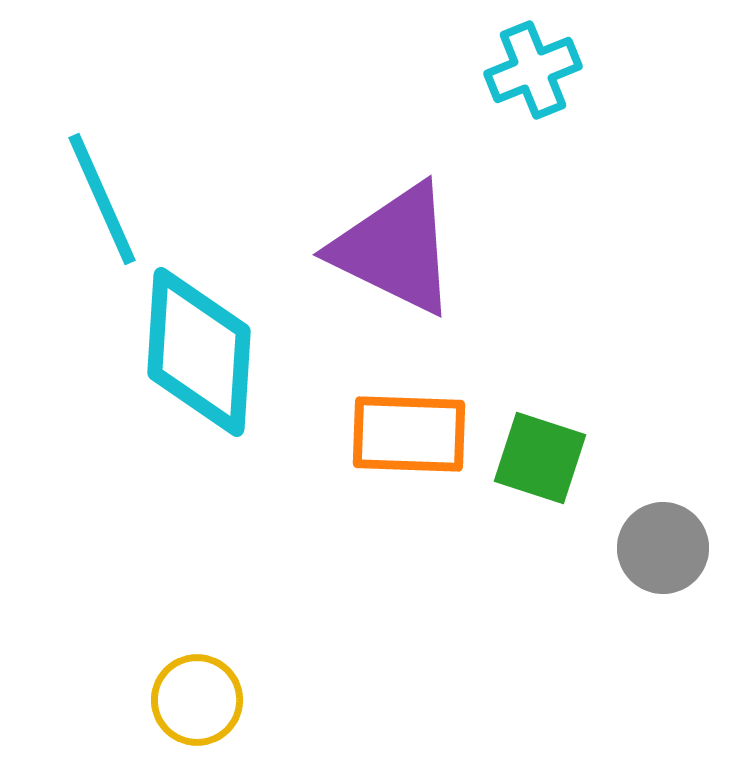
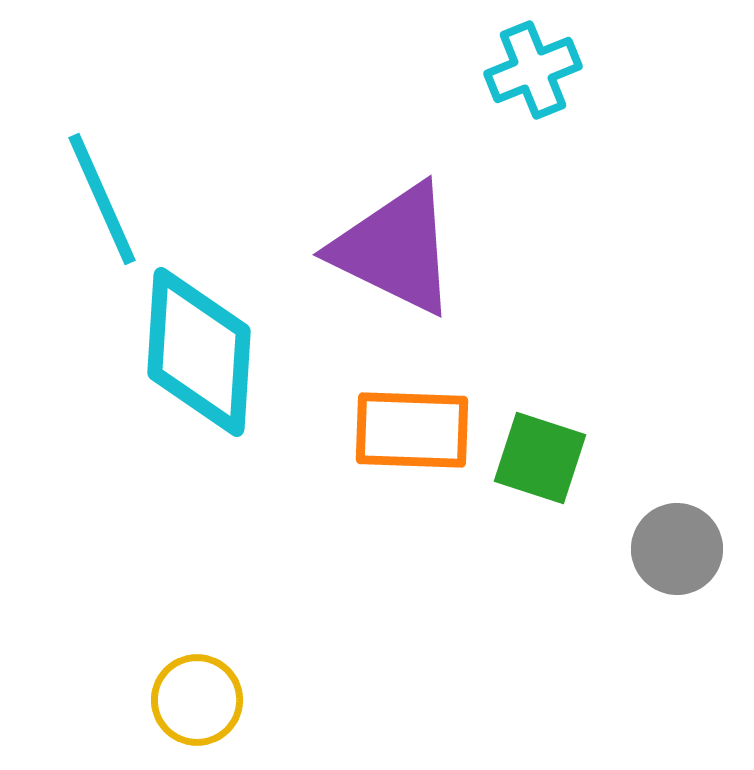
orange rectangle: moved 3 px right, 4 px up
gray circle: moved 14 px right, 1 px down
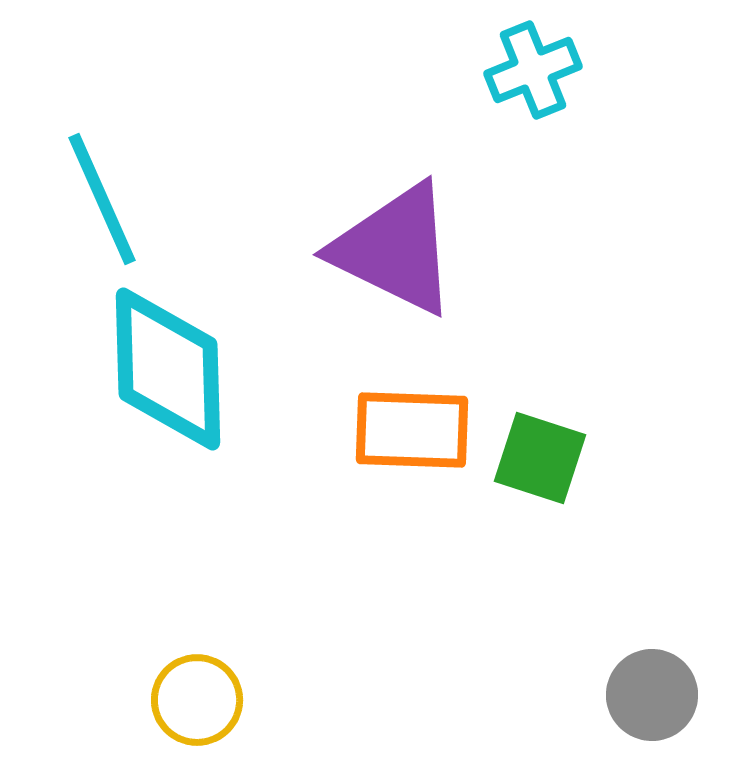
cyan diamond: moved 31 px left, 17 px down; rotated 5 degrees counterclockwise
gray circle: moved 25 px left, 146 px down
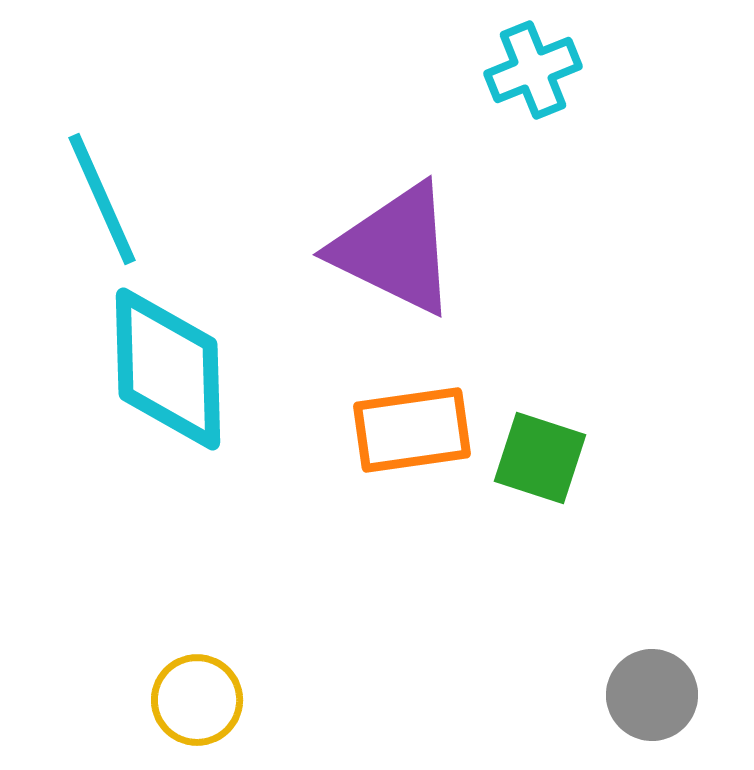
orange rectangle: rotated 10 degrees counterclockwise
